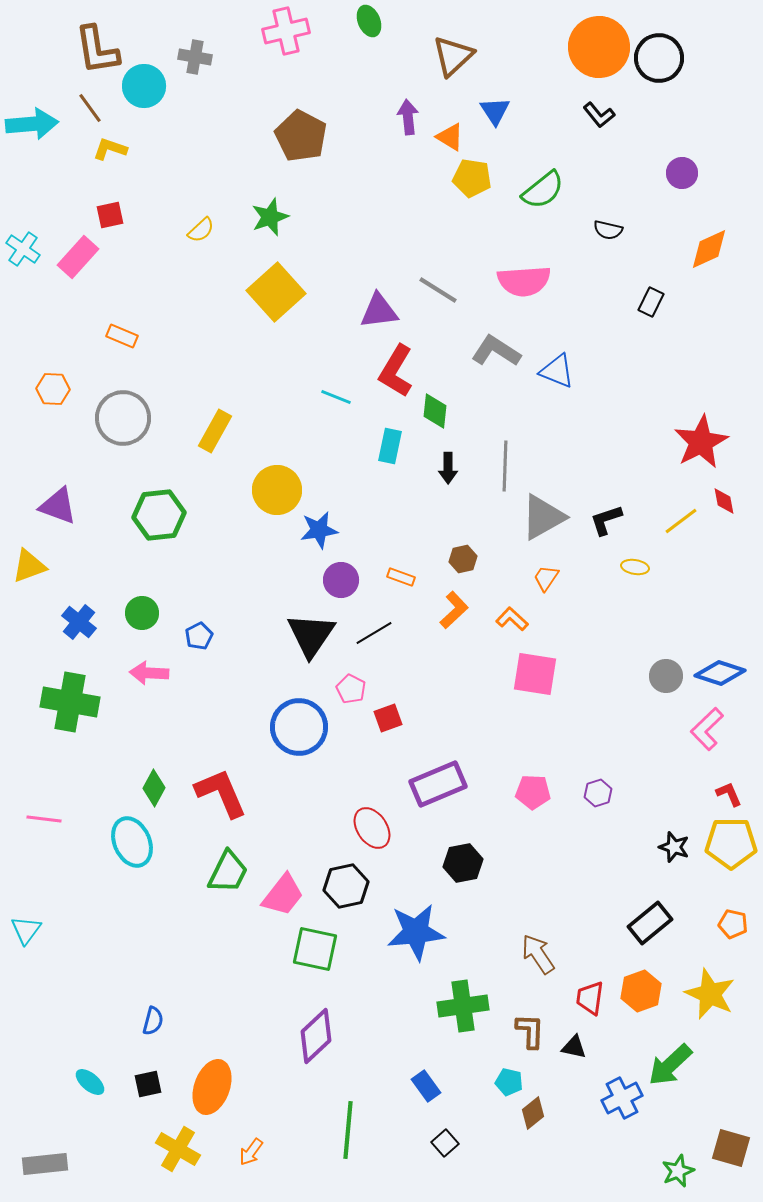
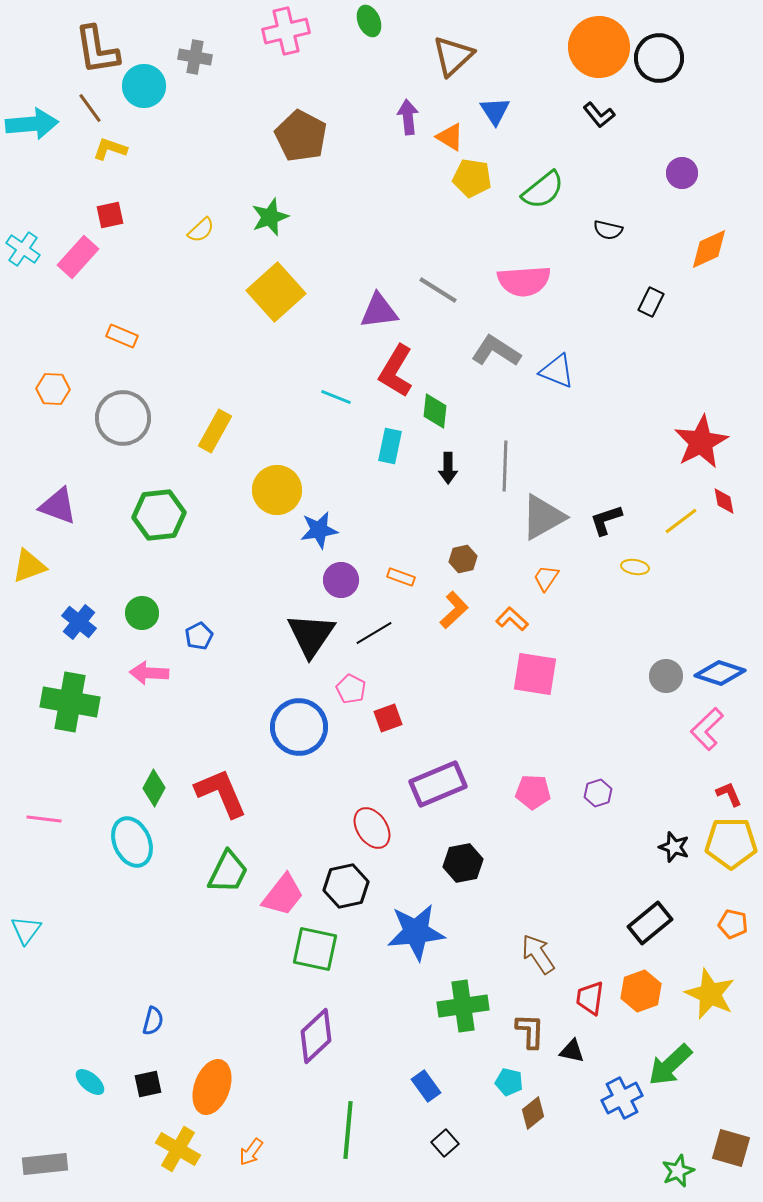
black triangle at (574, 1047): moved 2 px left, 4 px down
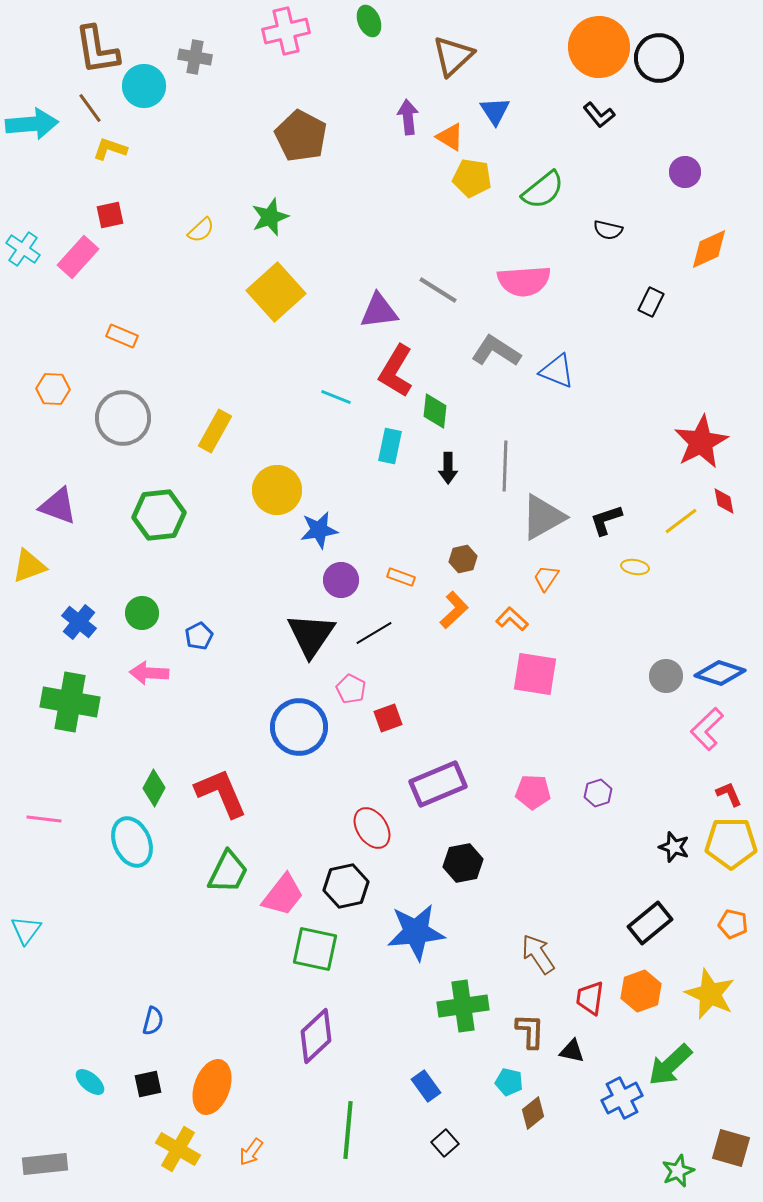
purple circle at (682, 173): moved 3 px right, 1 px up
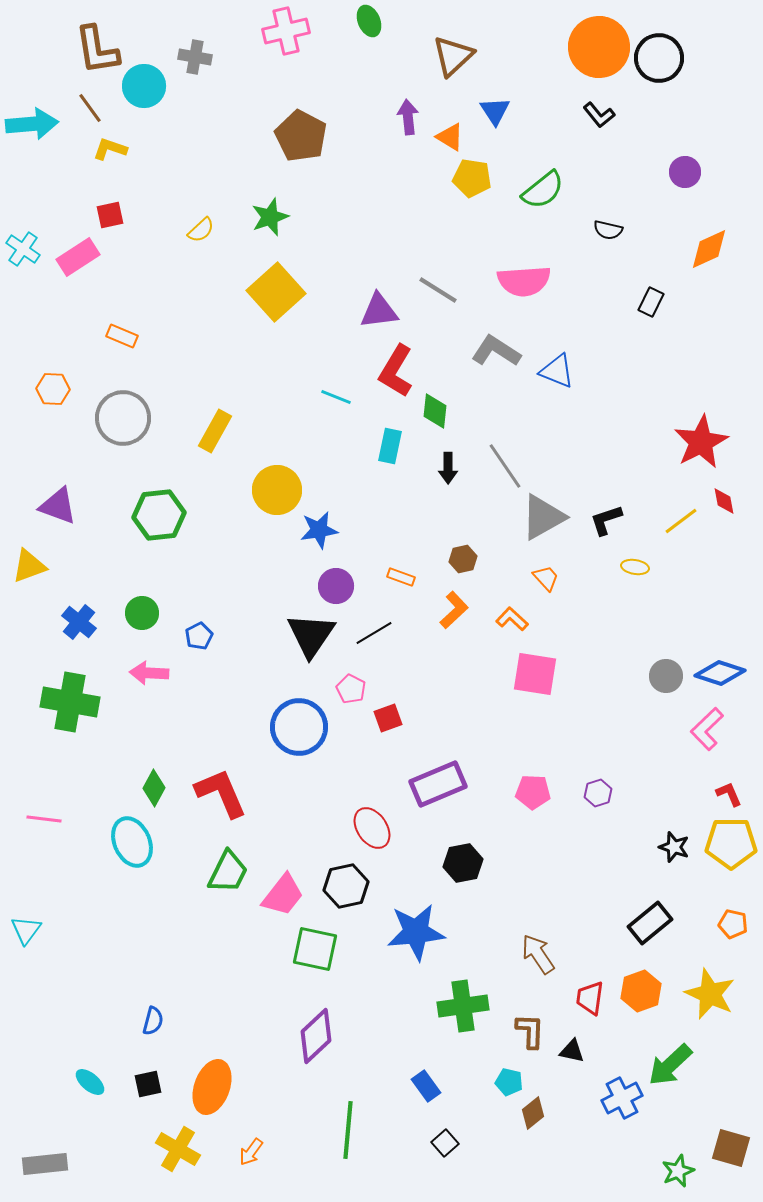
pink rectangle at (78, 257): rotated 15 degrees clockwise
gray line at (505, 466): rotated 36 degrees counterclockwise
orange trapezoid at (546, 578): rotated 104 degrees clockwise
purple circle at (341, 580): moved 5 px left, 6 px down
